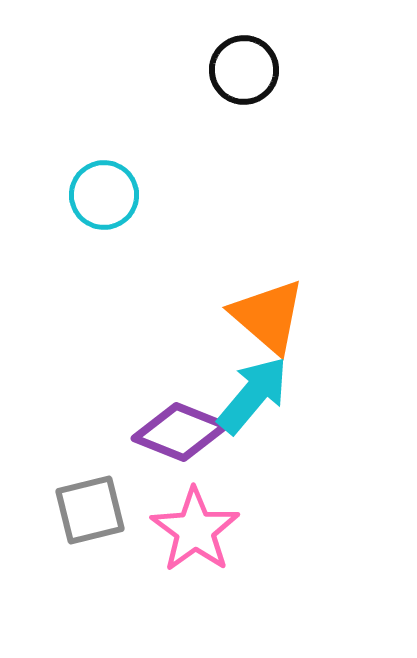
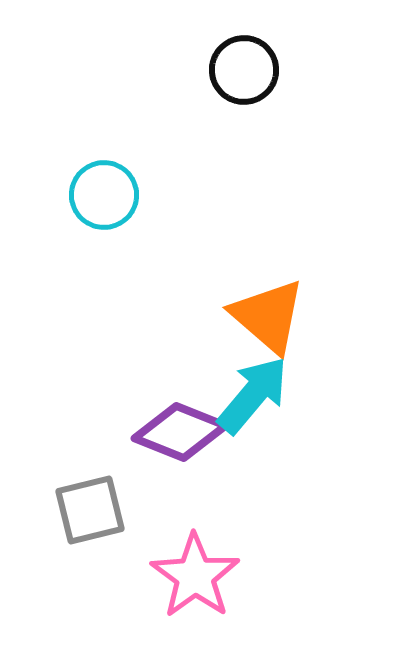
pink star: moved 46 px down
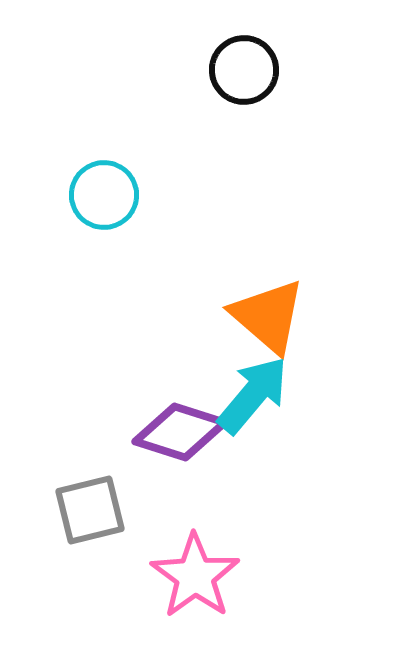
purple diamond: rotated 4 degrees counterclockwise
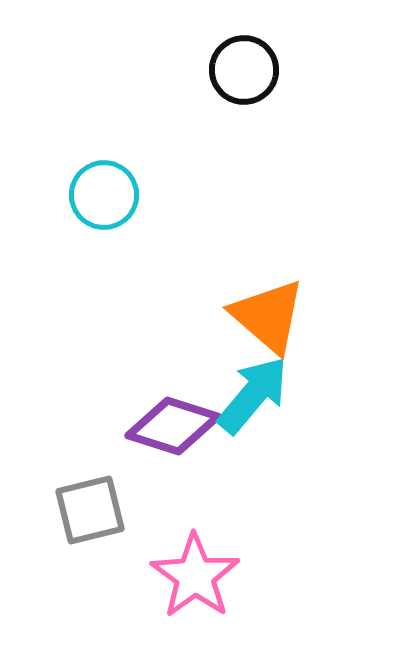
purple diamond: moved 7 px left, 6 px up
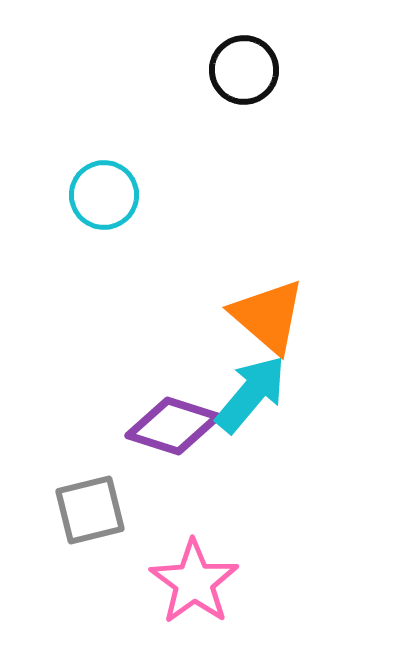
cyan arrow: moved 2 px left, 1 px up
pink star: moved 1 px left, 6 px down
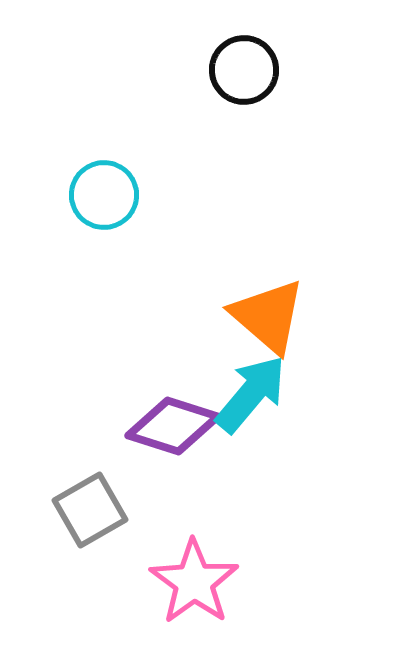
gray square: rotated 16 degrees counterclockwise
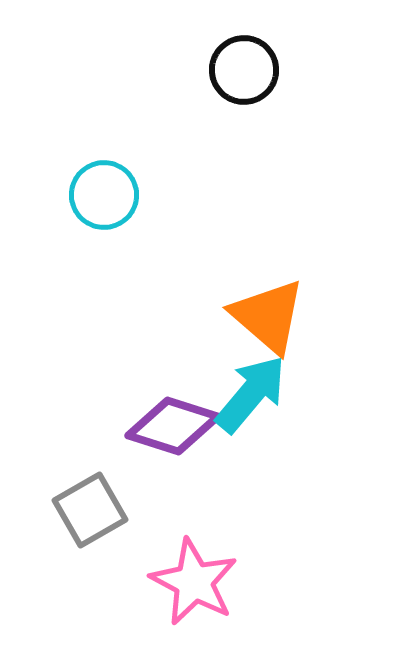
pink star: rotated 8 degrees counterclockwise
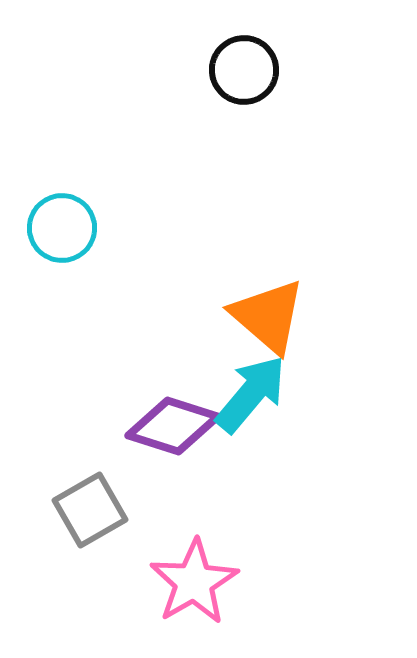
cyan circle: moved 42 px left, 33 px down
pink star: rotated 14 degrees clockwise
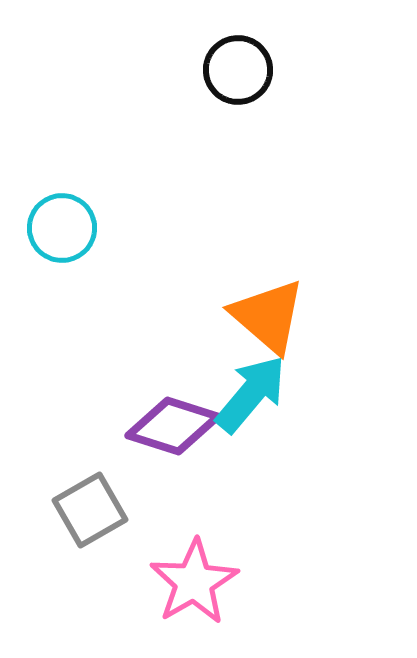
black circle: moved 6 px left
